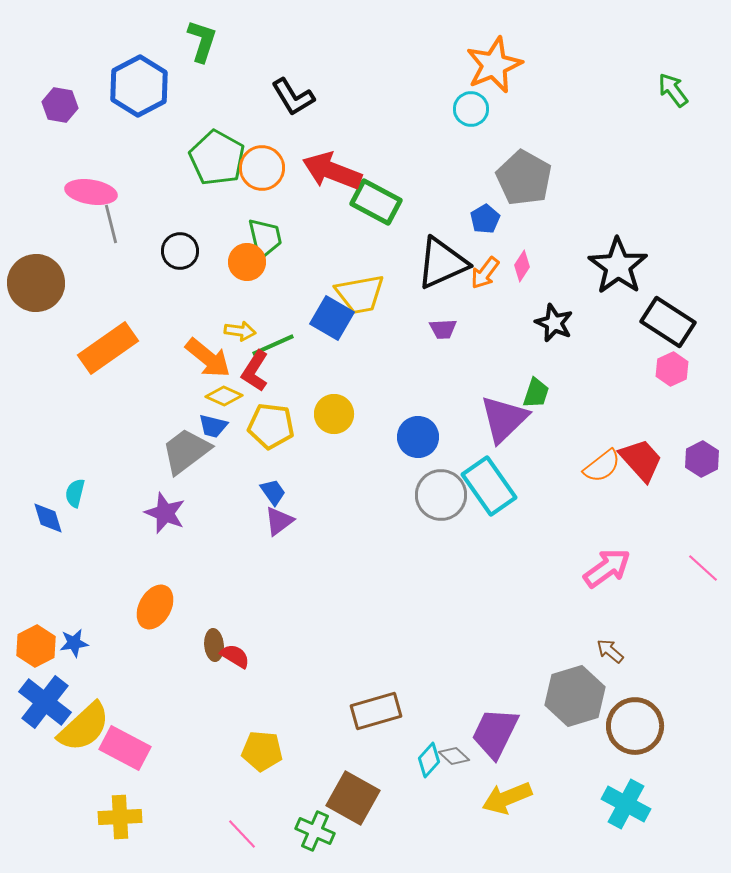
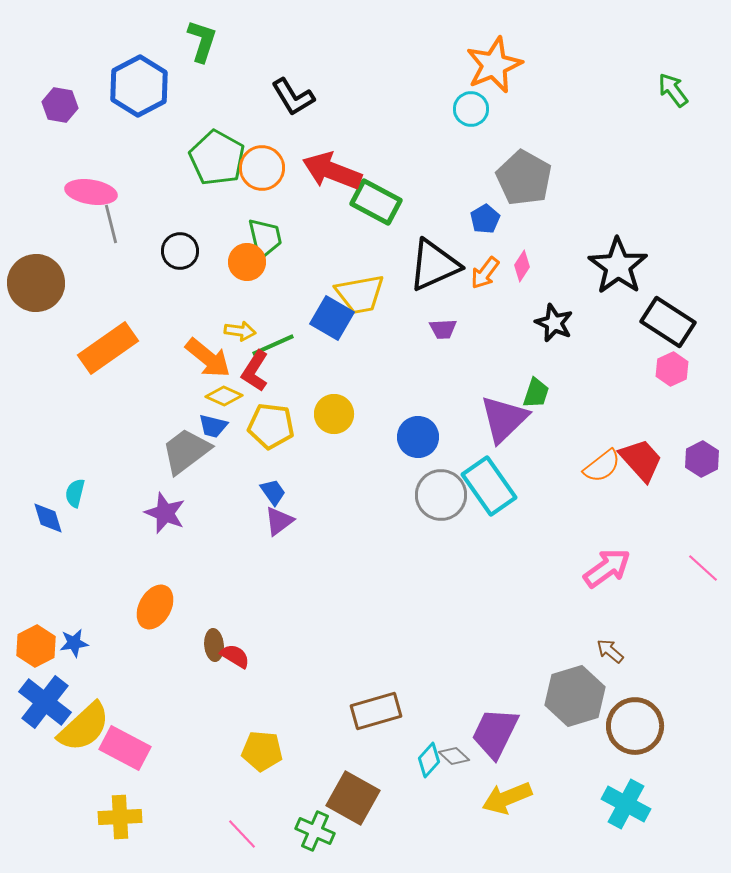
black triangle at (442, 263): moved 8 px left, 2 px down
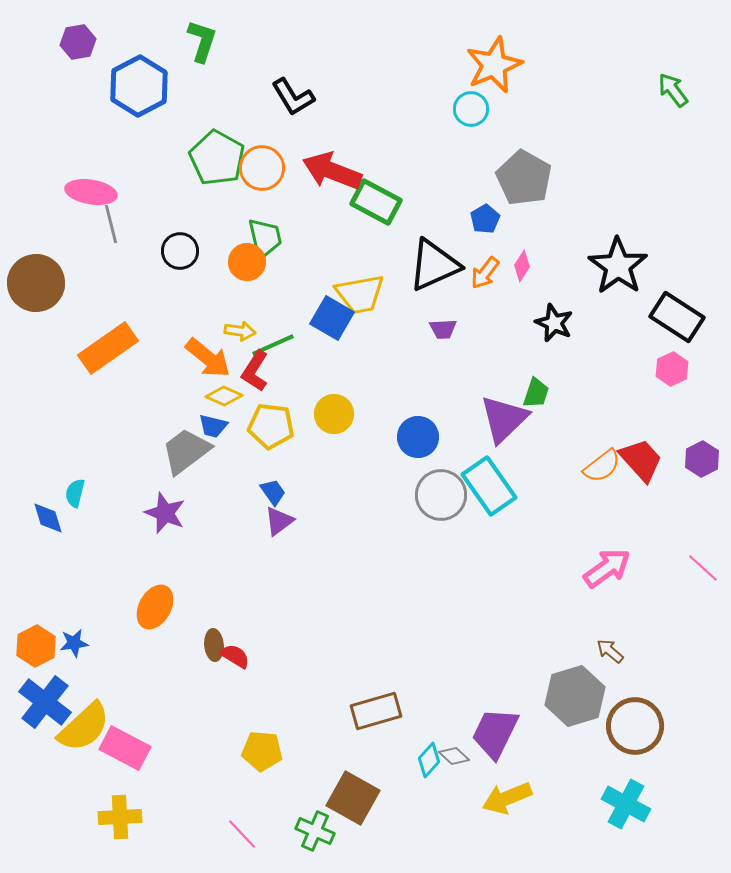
purple hexagon at (60, 105): moved 18 px right, 63 px up; rotated 20 degrees counterclockwise
black rectangle at (668, 322): moved 9 px right, 5 px up
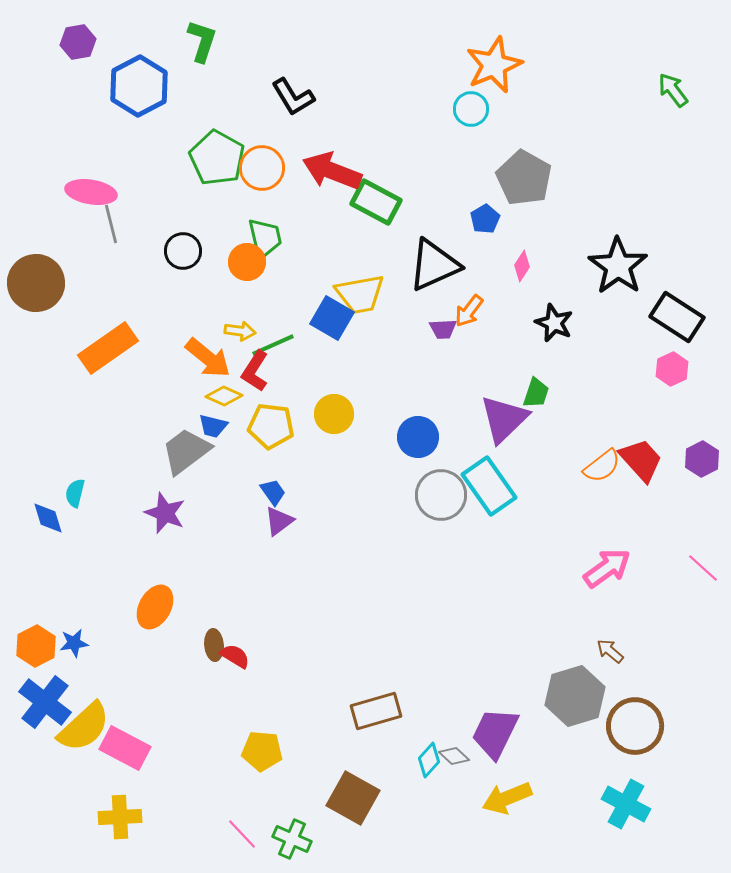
black circle at (180, 251): moved 3 px right
orange arrow at (485, 273): moved 16 px left, 38 px down
green cross at (315, 831): moved 23 px left, 8 px down
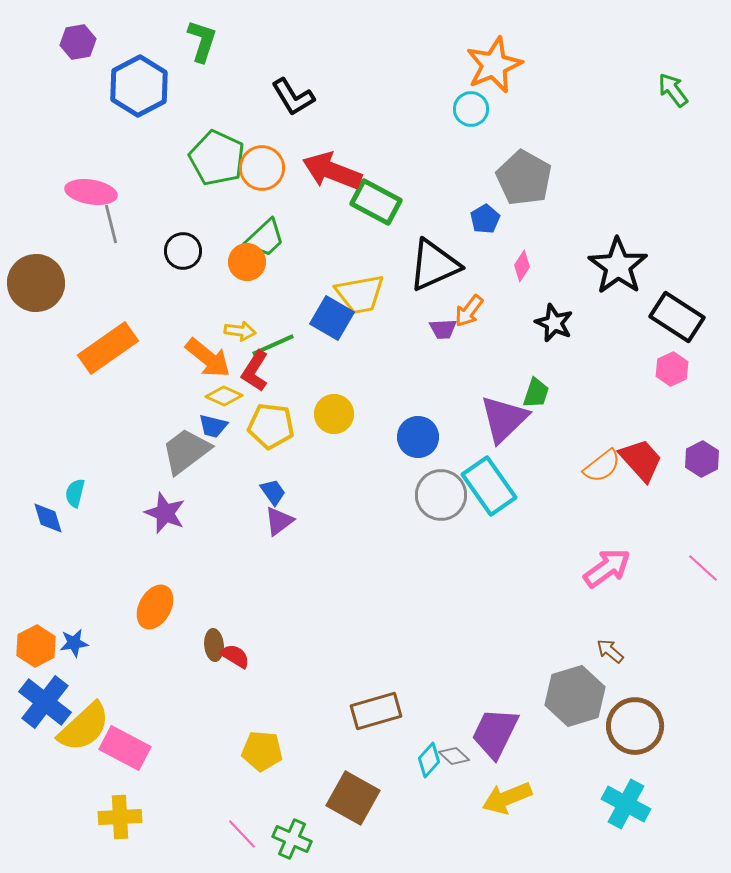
green pentagon at (217, 158): rotated 4 degrees counterclockwise
green trapezoid at (265, 238): rotated 60 degrees clockwise
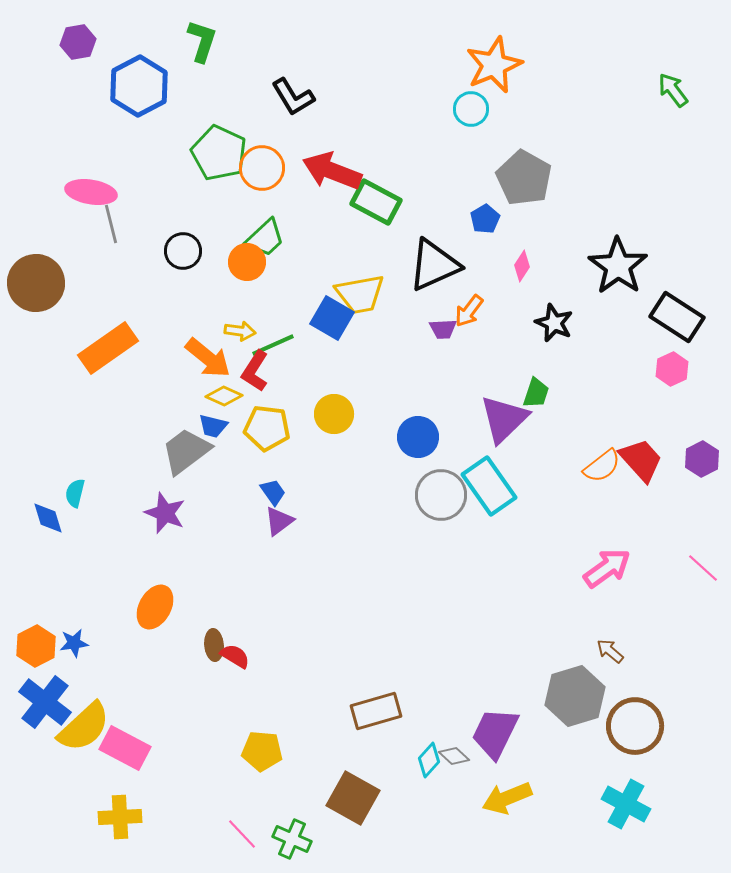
green pentagon at (217, 158): moved 2 px right, 5 px up
yellow pentagon at (271, 426): moved 4 px left, 2 px down
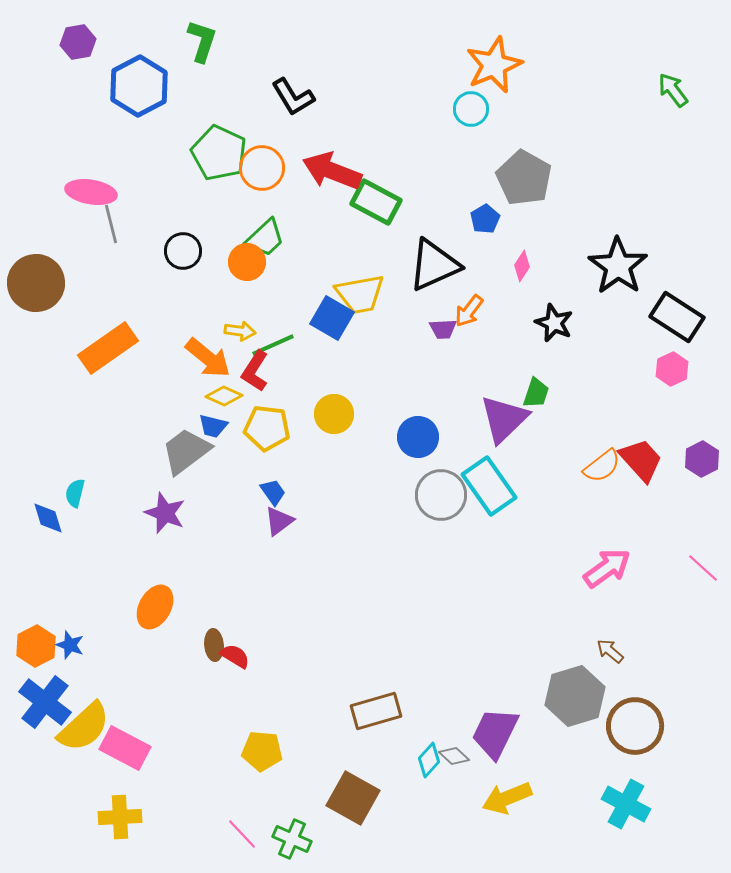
blue star at (74, 643): moved 4 px left, 2 px down; rotated 28 degrees clockwise
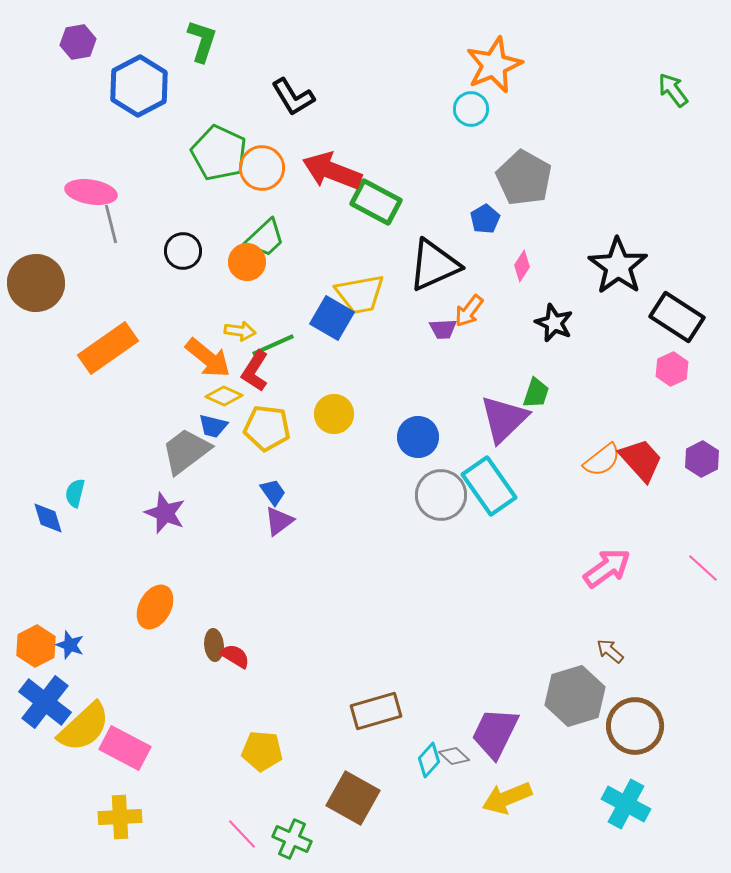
orange semicircle at (602, 466): moved 6 px up
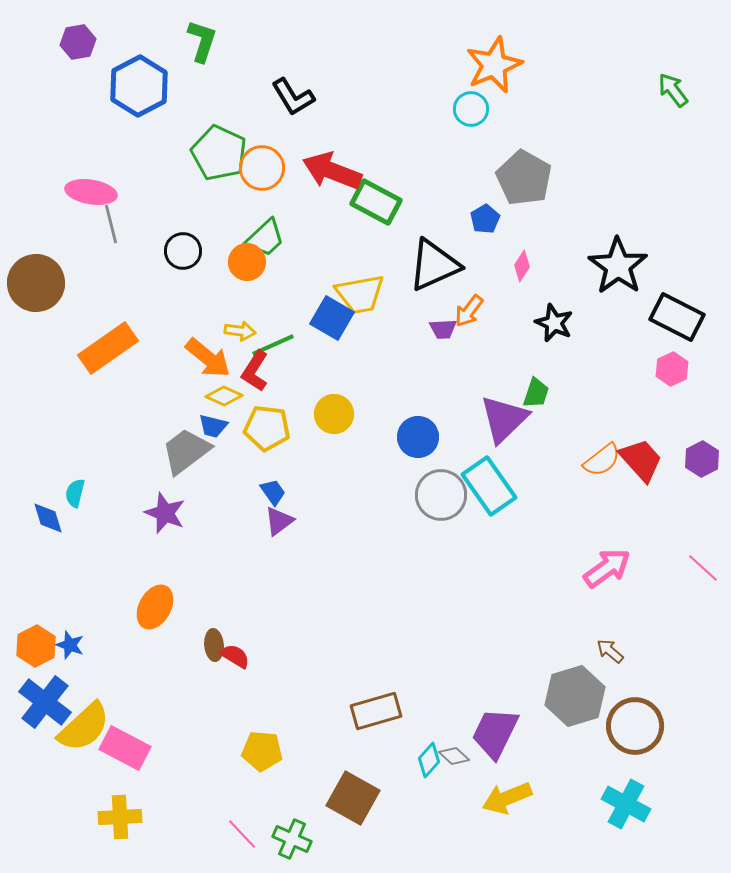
black rectangle at (677, 317): rotated 6 degrees counterclockwise
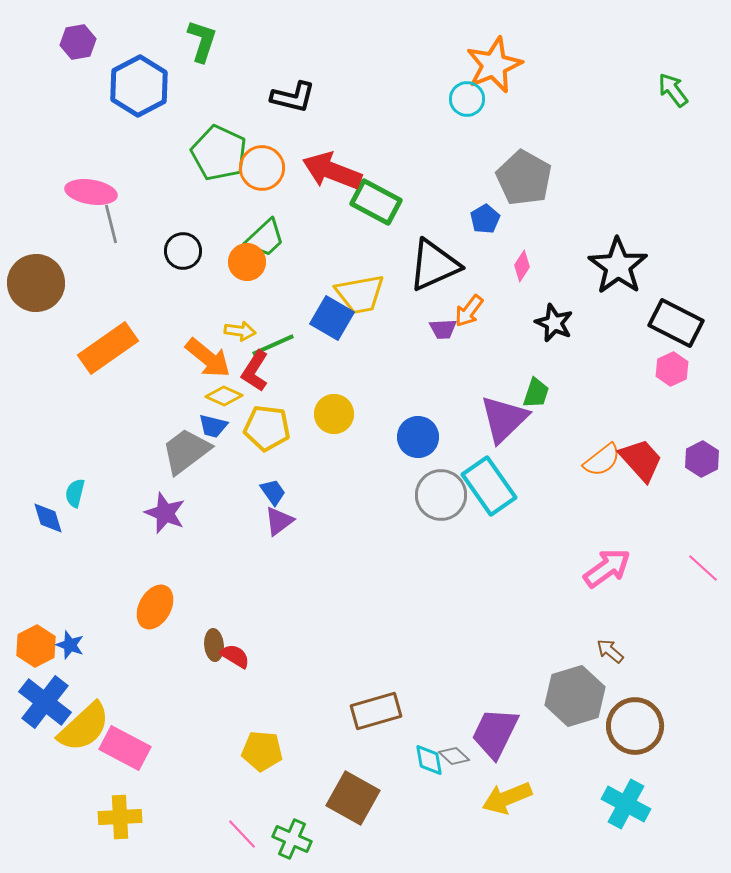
black L-shape at (293, 97): rotated 45 degrees counterclockwise
cyan circle at (471, 109): moved 4 px left, 10 px up
black rectangle at (677, 317): moved 1 px left, 6 px down
cyan diamond at (429, 760): rotated 52 degrees counterclockwise
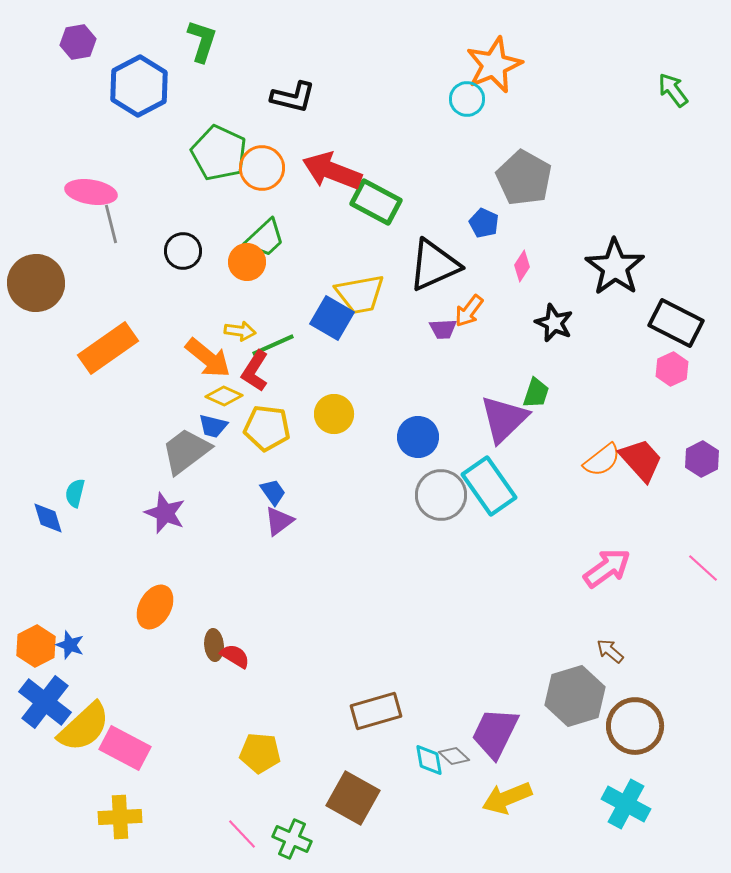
blue pentagon at (485, 219): moved 1 px left, 4 px down; rotated 16 degrees counterclockwise
black star at (618, 266): moved 3 px left, 1 px down
yellow pentagon at (262, 751): moved 2 px left, 2 px down
